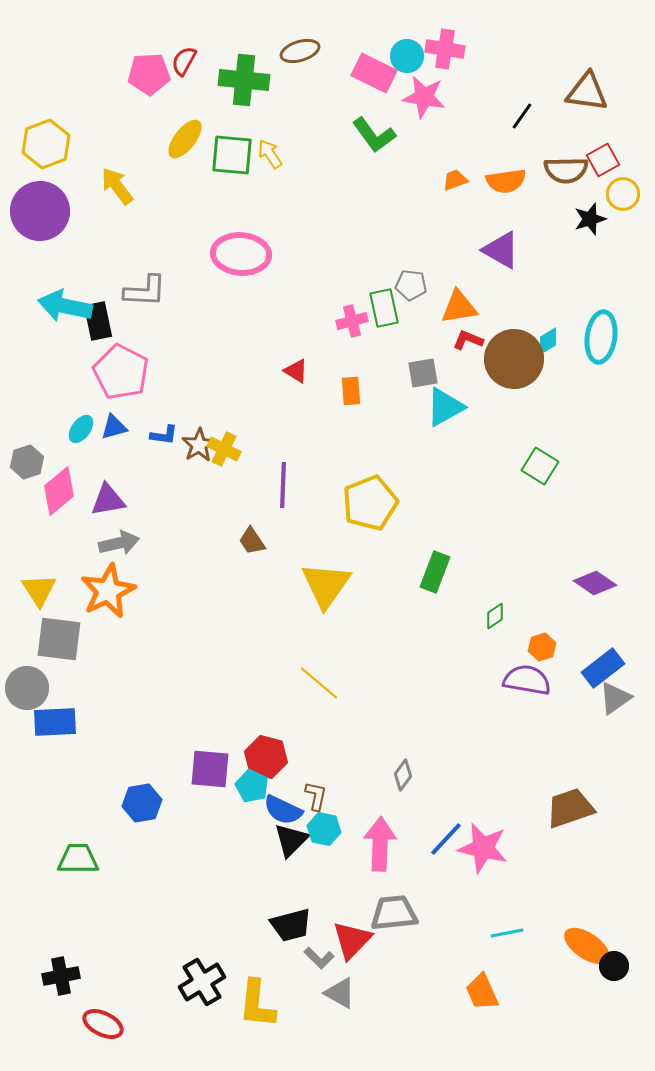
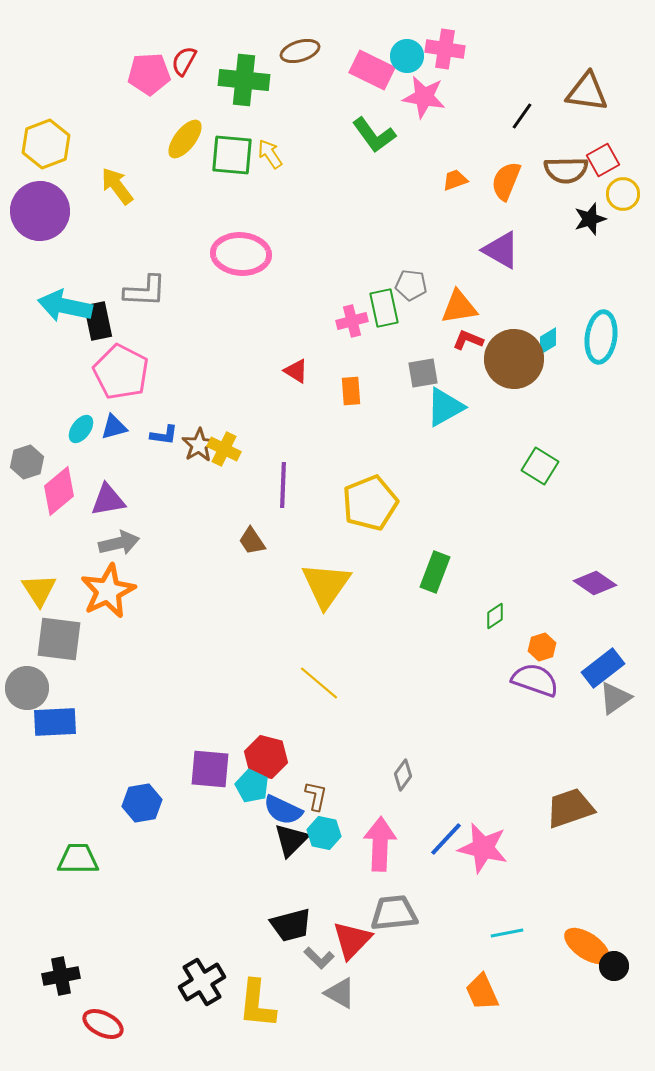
pink rectangle at (374, 73): moved 2 px left, 3 px up
orange semicircle at (506, 181): rotated 120 degrees clockwise
purple semicircle at (527, 680): moved 8 px right; rotated 9 degrees clockwise
cyan hexagon at (324, 829): moved 4 px down
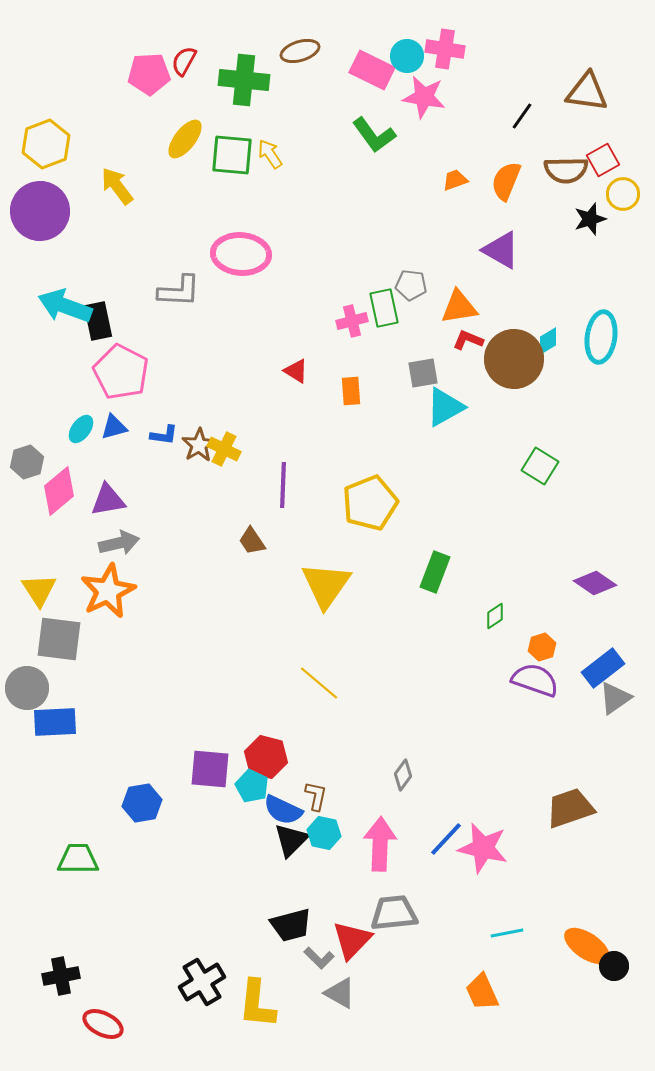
gray L-shape at (145, 291): moved 34 px right
cyan arrow at (65, 306): rotated 8 degrees clockwise
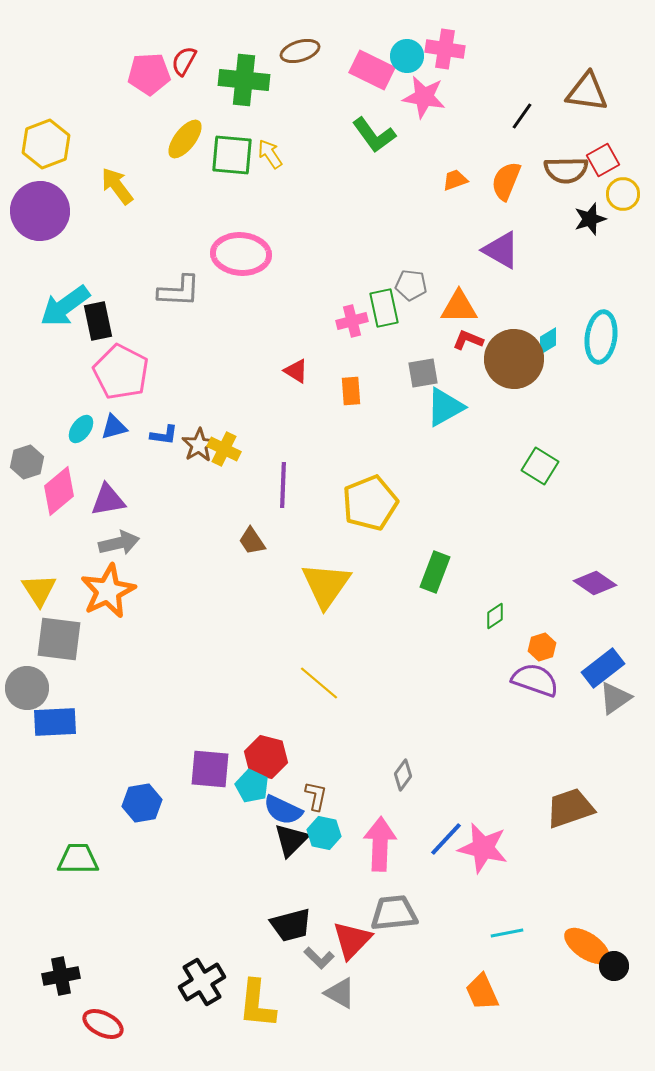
cyan arrow at (65, 306): rotated 56 degrees counterclockwise
orange triangle at (459, 307): rotated 9 degrees clockwise
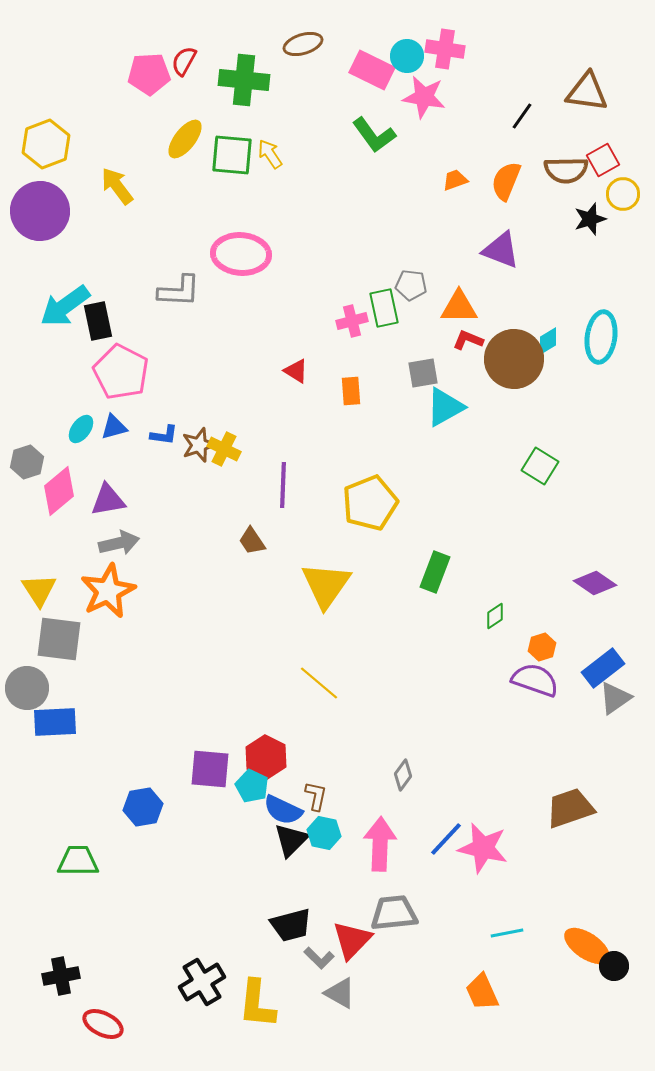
brown ellipse at (300, 51): moved 3 px right, 7 px up
purple triangle at (501, 250): rotated 9 degrees counterclockwise
brown star at (199, 445): rotated 12 degrees clockwise
red hexagon at (266, 757): rotated 12 degrees clockwise
blue hexagon at (142, 803): moved 1 px right, 4 px down
green trapezoid at (78, 859): moved 2 px down
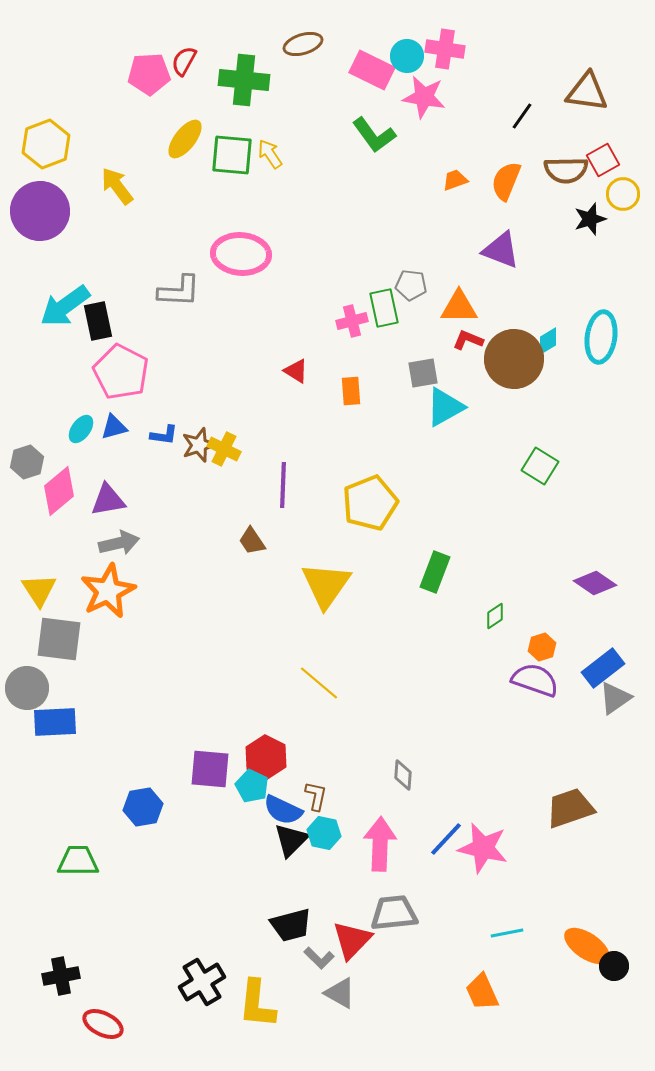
gray diamond at (403, 775): rotated 32 degrees counterclockwise
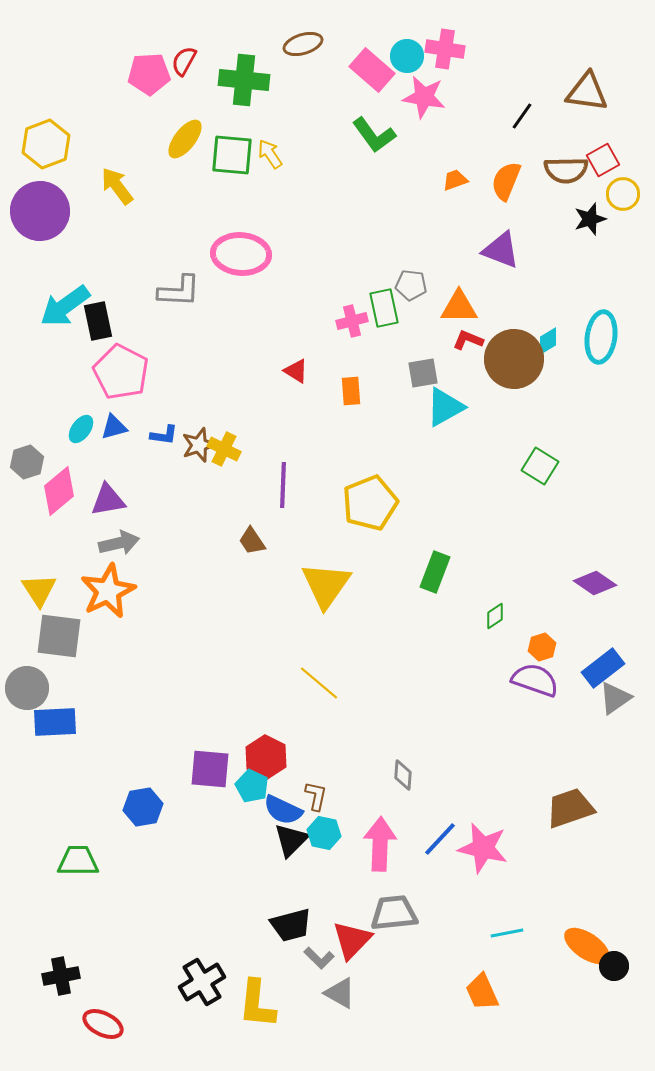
pink rectangle at (372, 70): rotated 15 degrees clockwise
gray square at (59, 639): moved 3 px up
blue line at (446, 839): moved 6 px left
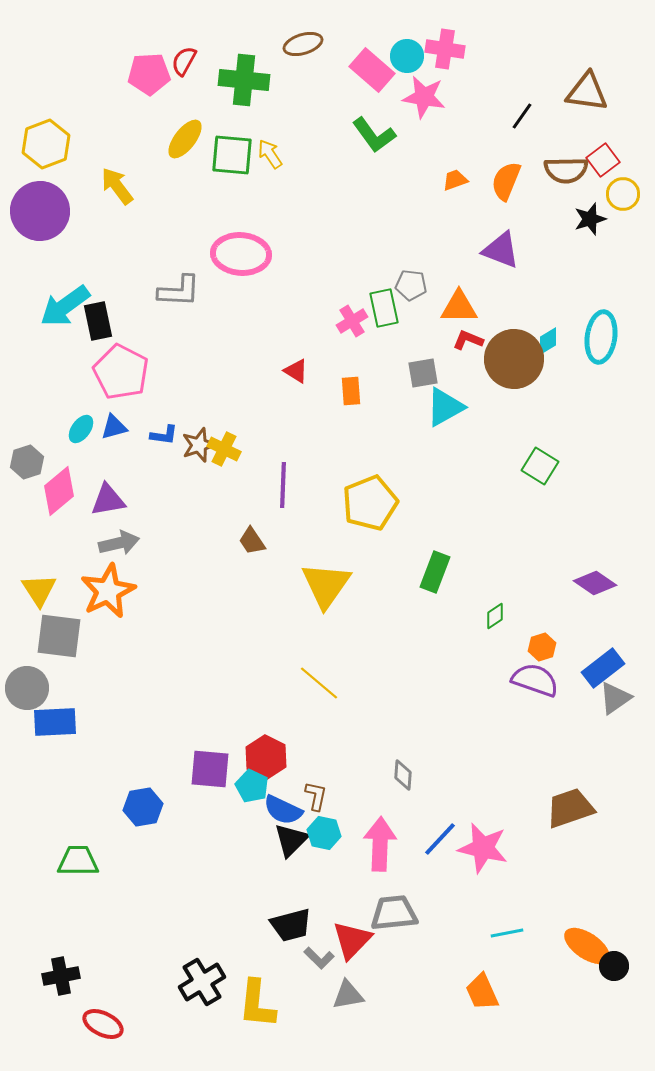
red square at (603, 160): rotated 8 degrees counterclockwise
pink cross at (352, 321): rotated 16 degrees counterclockwise
gray triangle at (340, 993): moved 8 px right, 2 px down; rotated 40 degrees counterclockwise
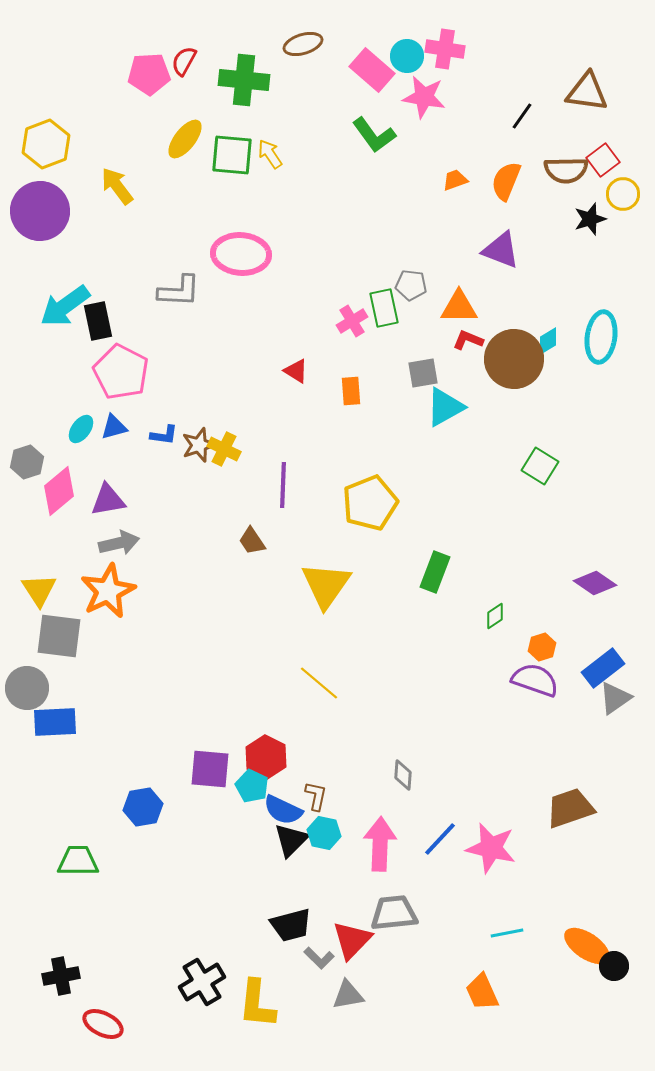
pink star at (483, 848): moved 8 px right
